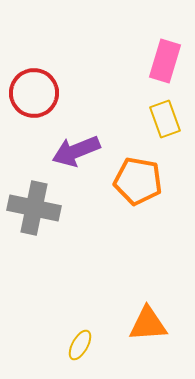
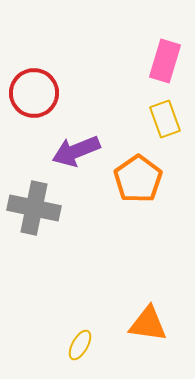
orange pentagon: moved 2 px up; rotated 27 degrees clockwise
orange triangle: rotated 12 degrees clockwise
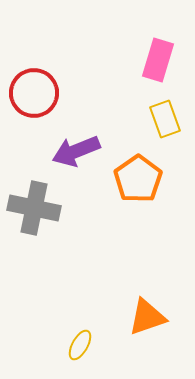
pink rectangle: moved 7 px left, 1 px up
orange triangle: moved 1 px left, 7 px up; rotated 27 degrees counterclockwise
